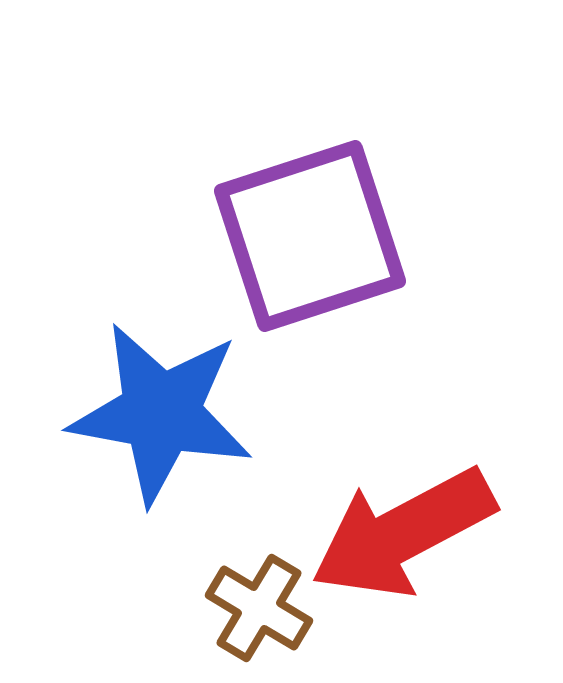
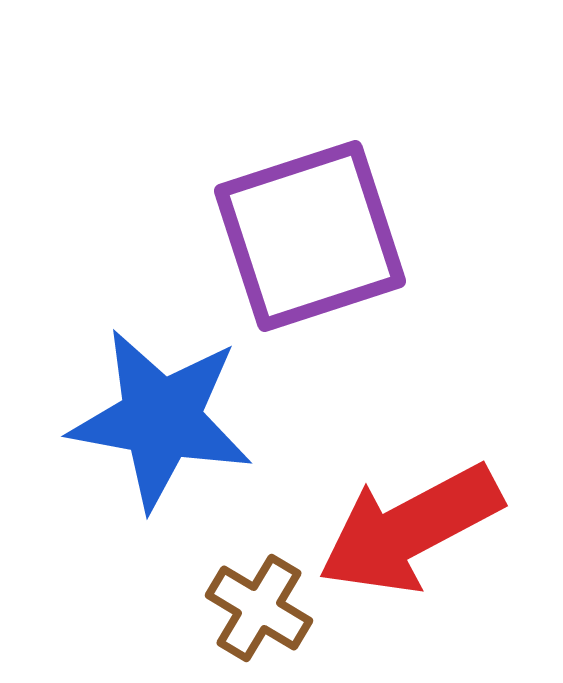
blue star: moved 6 px down
red arrow: moved 7 px right, 4 px up
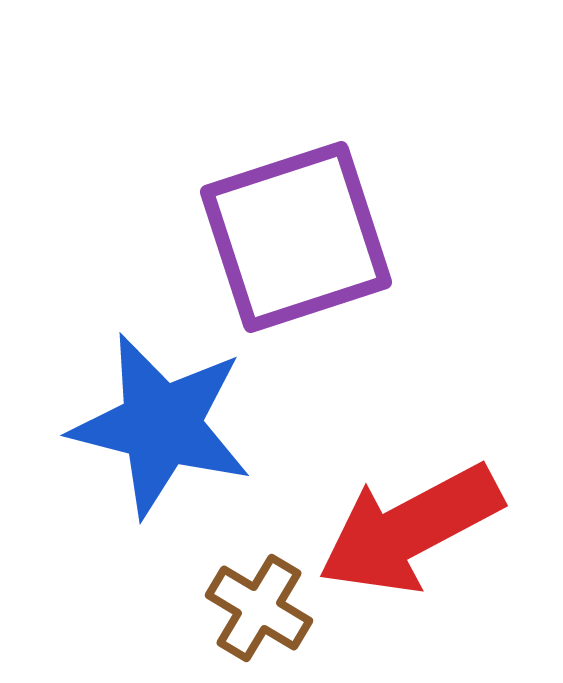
purple square: moved 14 px left, 1 px down
blue star: moved 6 px down; rotated 4 degrees clockwise
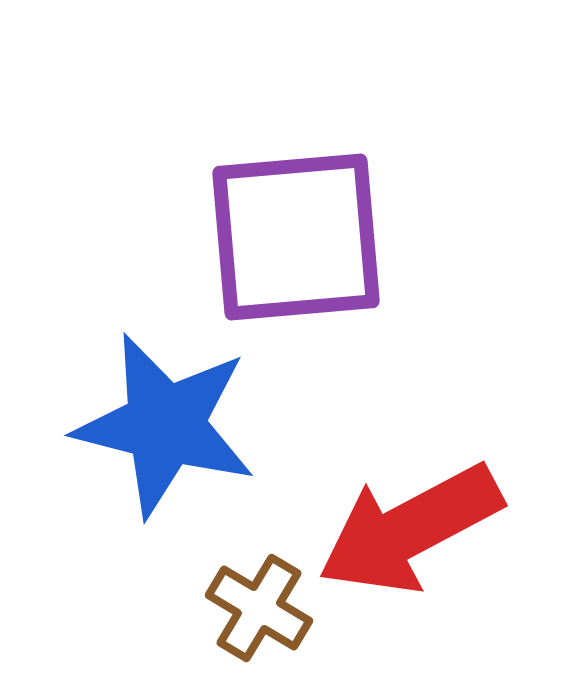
purple square: rotated 13 degrees clockwise
blue star: moved 4 px right
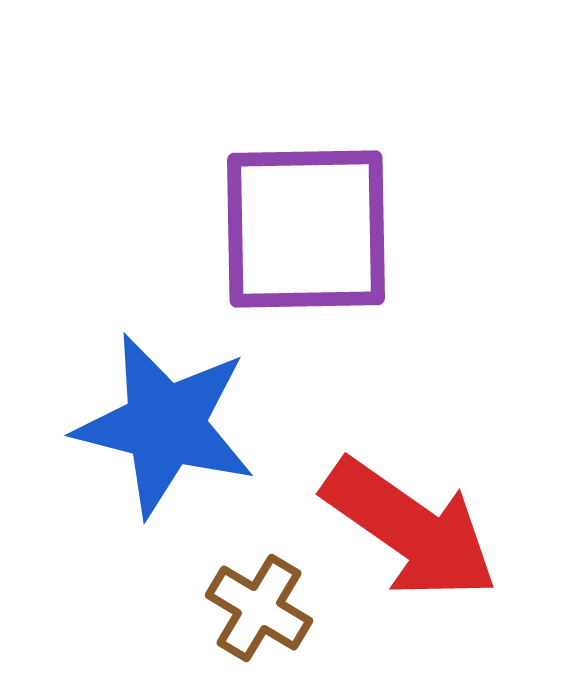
purple square: moved 10 px right, 8 px up; rotated 4 degrees clockwise
red arrow: rotated 117 degrees counterclockwise
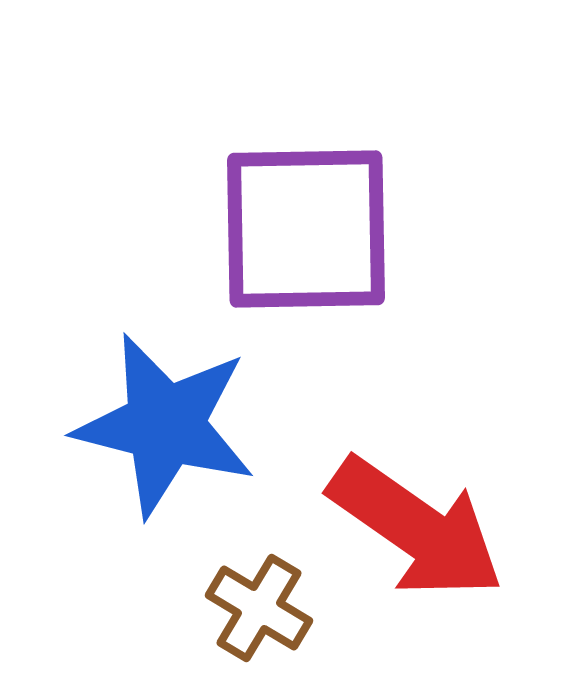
red arrow: moved 6 px right, 1 px up
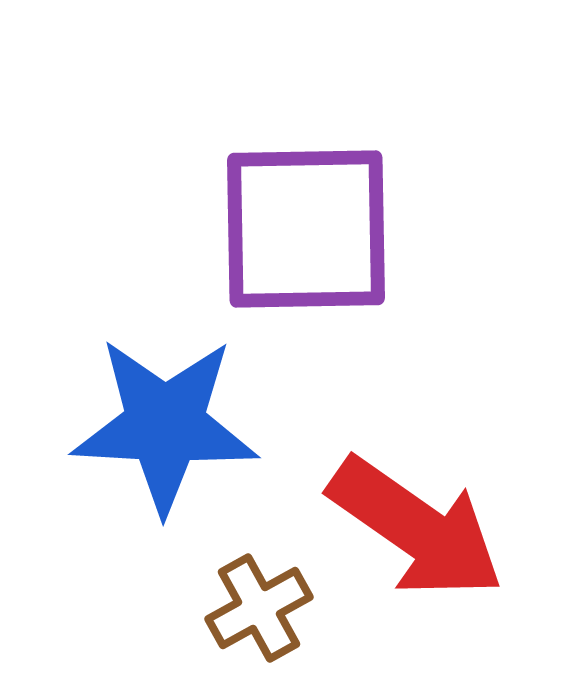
blue star: rotated 11 degrees counterclockwise
brown cross: rotated 30 degrees clockwise
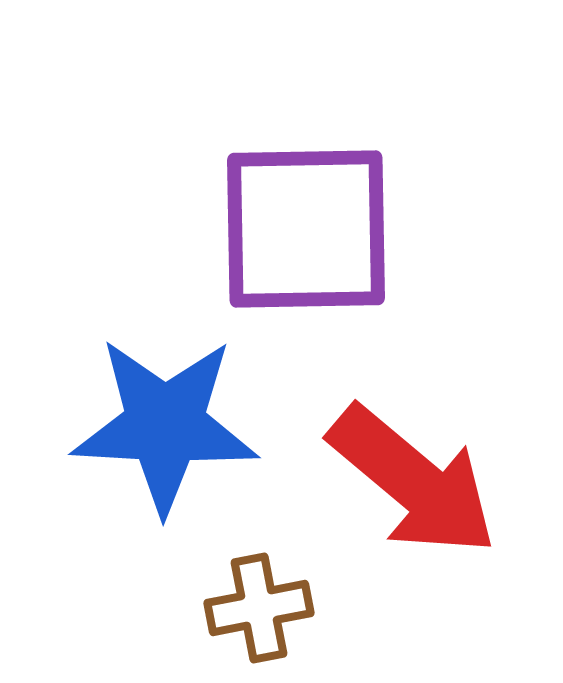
red arrow: moved 3 px left, 47 px up; rotated 5 degrees clockwise
brown cross: rotated 18 degrees clockwise
